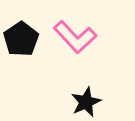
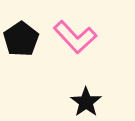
black star: rotated 12 degrees counterclockwise
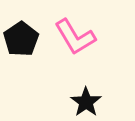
pink L-shape: rotated 12 degrees clockwise
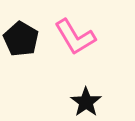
black pentagon: rotated 8 degrees counterclockwise
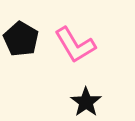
pink L-shape: moved 8 px down
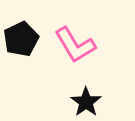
black pentagon: rotated 16 degrees clockwise
